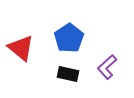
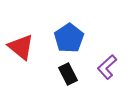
red triangle: moved 1 px up
black rectangle: rotated 50 degrees clockwise
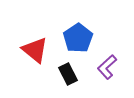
blue pentagon: moved 9 px right
red triangle: moved 14 px right, 3 px down
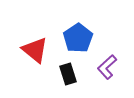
black rectangle: rotated 10 degrees clockwise
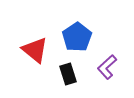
blue pentagon: moved 1 px left, 1 px up
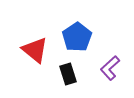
purple L-shape: moved 3 px right, 1 px down
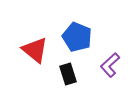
blue pentagon: rotated 16 degrees counterclockwise
purple L-shape: moved 3 px up
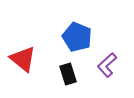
red triangle: moved 12 px left, 9 px down
purple L-shape: moved 3 px left
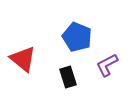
purple L-shape: rotated 15 degrees clockwise
black rectangle: moved 3 px down
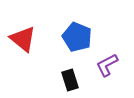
red triangle: moved 20 px up
black rectangle: moved 2 px right, 3 px down
